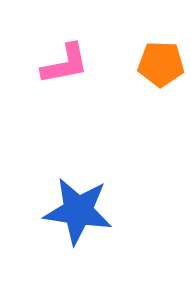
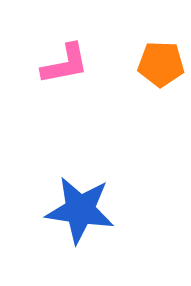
blue star: moved 2 px right, 1 px up
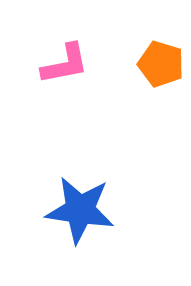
orange pentagon: rotated 15 degrees clockwise
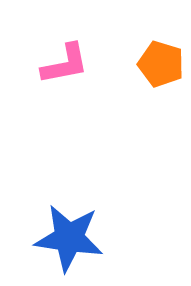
blue star: moved 11 px left, 28 px down
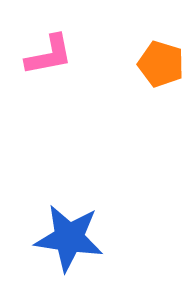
pink L-shape: moved 16 px left, 9 px up
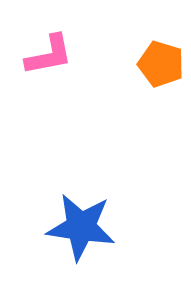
blue star: moved 12 px right, 11 px up
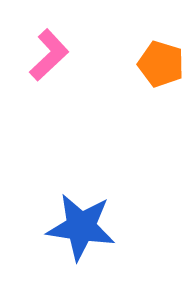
pink L-shape: rotated 32 degrees counterclockwise
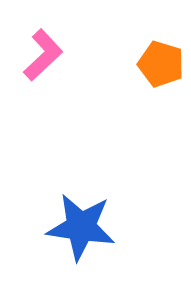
pink L-shape: moved 6 px left
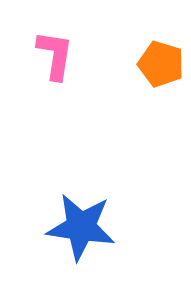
pink L-shape: moved 12 px right; rotated 38 degrees counterclockwise
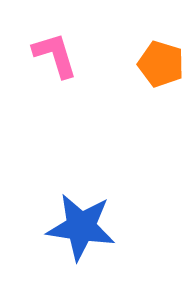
pink L-shape: rotated 26 degrees counterclockwise
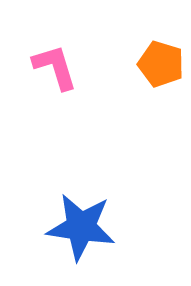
pink L-shape: moved 12 px down
